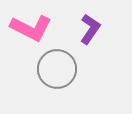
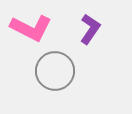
gray circle: moved 2 px left, 2 px down
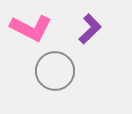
purple L-shape: rotated 12 degrees clockwise
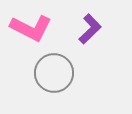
gray circle: moved 1 px left, 2 px down
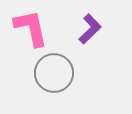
pink L-shape: rotated 129 degrees counterclockwise
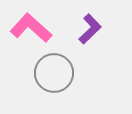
pink L-shape: rotated 36 degrees counterclockwise
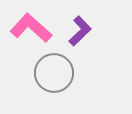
purple L-shape: moved 10 px left, 2 px down
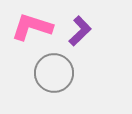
pink L-shape: moved 1 px right, 1 px up; rotated 24 degrees counterclockwise
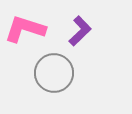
pink L-shape: moved 7 px left, 2 px down
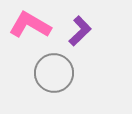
pink L-shape: moved 5 px right, 4 px up; rotated 12 degrees clockwise
